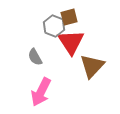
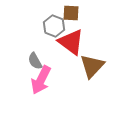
brown square: moved 2 px right, 4 px up; rotated 18 degrees clockwise
red triangle: rotated 20 degrees counterclockwise
gray semicircle: moved 4 px down
pink arrow: moved 12 px up
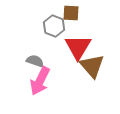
red triangle: moved 7 px right, 5 px down; rotated 24 degrees clockwise
gray semicircle: rotated 138 degrees clockwise
brown triangle: rotated 24 degrees counterclockwise
pink arrow: moved 1 px left, 1 px down
